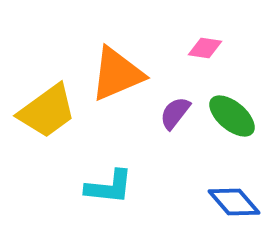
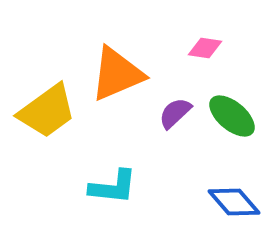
purple semicircle: rotated 9 degrees clockwise
cyan L-shape: moved 4 px right
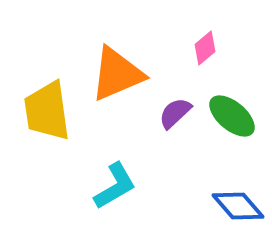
pink diamond: rotated 48 degrees counterclockwise
yellow trapezoid: rotated 118 degrees clockwise
cyan L-shape: moved 2 px right, 1 px up; rotated 36 degrees counterclockwise
blue diamond: moved 4 px right, 4 px down
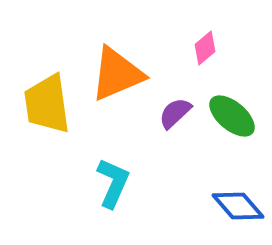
yellow trapezoid: moved 7 px up
cyan L-shape: moved 2 px left, 3 px up; rotated 36 degrees counterclockwise
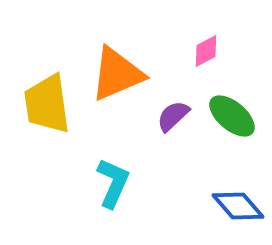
pink diamond: moved 1 px right, 3 px down; rotated 12 degrees clockwise
purple semicircle: moved 2 px left, 3 px down
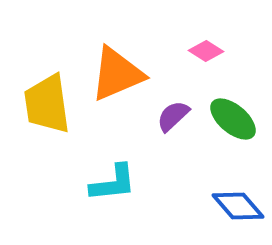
pink diamond: rotated 60 degrees clockwise
green ellipse: moved 1 px right, 3 px down
cyan L-shape: rotated 60 degrees clockwise
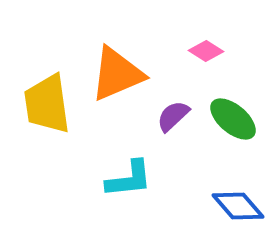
cyan L-shape: moved 16 px right, 4 px up
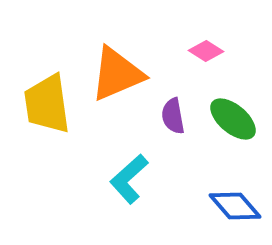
purple semicircle: rotated 57 degrees counterclockwise
cyan L-shape: rotated 144 degrees clockwise
blue diamond: moved 3 px left
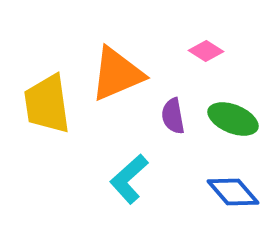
green ellipse: rotated 18 degrees counterclockwise
blue diamond: moved 2 px left, 14 px up
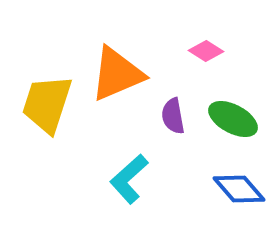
yellow trapezoid: rotated 26 degrees clockwise
green ellipse: rotated 6 degrees clockwise
blue diamond: moved 6 px right, 3 px up
